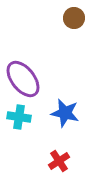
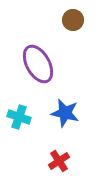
brown circle: moved 1 px left, 2 px down
purple ellipse: moved 15 px right, 15 px up; rotated 9 degrees clockwise
cyan cross: rotated 10 degrees clockwise
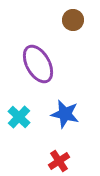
blue star: moved 1 px down
cyan cross: rotated 25 degrees clockwise
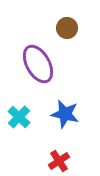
brown circle: moved 6 px left, 8 px down
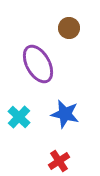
brown circle: moved 2 px right
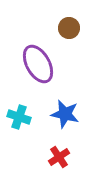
cyan cross: rotated 25 degrees counterclockwise
red cross: moved 4 px up
